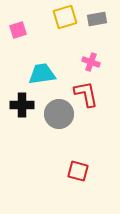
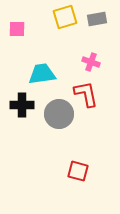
pink square: moved 1 px left, 1 px up; rotated 18 degrees clockwise
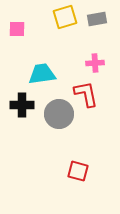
pink cross: moved 4 px right, 1 px down; rotated 24 degrees counterclockwise
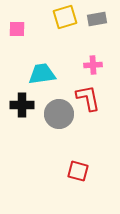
pink cross: moved 2 px left, 2 px down
red L-shape: moved 2 px right, 4 px down
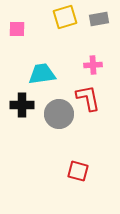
gray rectangle: moved 2 px right
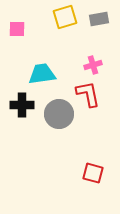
pink cross: rotated 12 degrees counterclockwise
red L-shape: moved 4 px up
red square: moved 15 px right, 2 px down
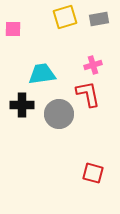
pink square: moved 4 px left
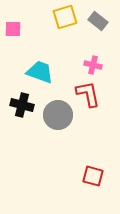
gray rectangle: moved 1 px left, 2 px down; rotated 48 degrees clockwise
pink cross: rotated 30 degrees clockwise
cyan trapezoid: moved 2 px left, 2 px up; rotated 28 degrees clockwise
black cross: rotated 15 degrees clockwise
gray circle: moved 1 px left, 1 px down
red square: moved 3 px down
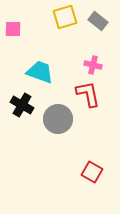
black cross: rotated 15 degrees clockwise
gray circle: moved 4 px down
red square: moved 1 px left, 4 px up; rotated 15 degrees clockwise
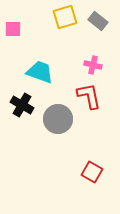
red L-shape: moved 1 px right, 2 px down
